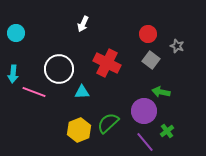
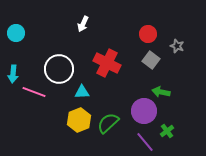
yellow hexagon: moved 10 px up
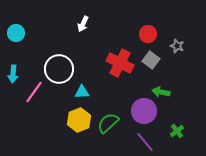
red cross: moved 13 px right
pink line: rotated 75 degrees counterclockwise
green cross: moved 10 px right
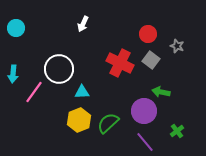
cyan circle: moved 5 px up
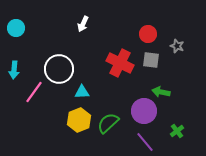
gray square: rotated 30 degrees counterclockwise
cyan arrow: moved 1 px right, 4 px up
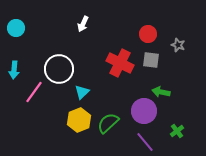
gray star: moved 1 px right, 1 px up
cyan triangle: rotated 42 degrees counterclockwise
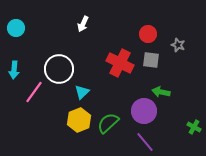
green cross: moved 17 px right, 4 px up; rotated 24 degrees counterclockwise
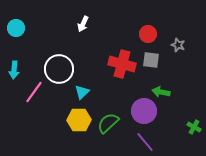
red cross: moved 2 px right, 1 px down; rotated 12 degrees counterclockwise
yellow hexagon: rotated 20 degrees clockwise
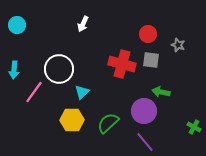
cyan circle: moved 1 px right, 3 px up
yellow hexagon: moved 7 px left
